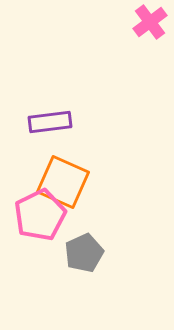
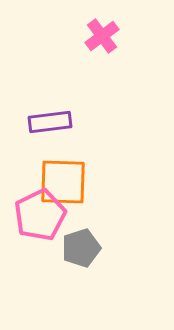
pink cross: moved 48 px left, 14 px down
orange square: rotated 22 degrees counterclockwise
gray pentagon: moved 3 px left, 5 px up; rotated 6 degrees clockwise
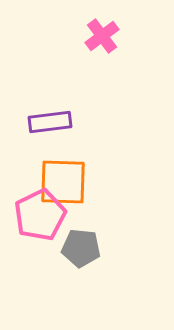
gray pentagon: rotated 24 degrees clockwise
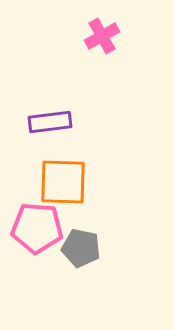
pink cross: rotated 8 degrees clockwise
pink pentagon: moved 3 px left, 13 px down; rotated 30 degrees clockwise
gray pentagon: rotated 6 degrees clockwise
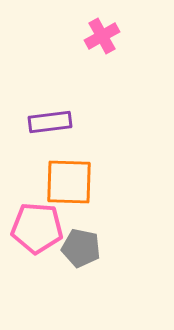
orange square: moved 6 px right
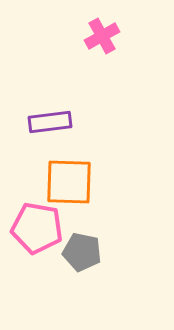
pink pentagon: rotated 6 degrees clockwise
gray pentagon: moved 1 px right, 4 px down
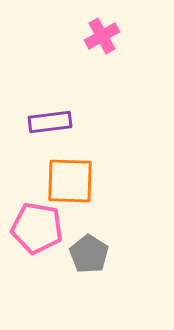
orange square: moved 1 px right, 1 px up
gray pentagon: moved 7 px right, 2 px down; rotated 21 degrees clockwise
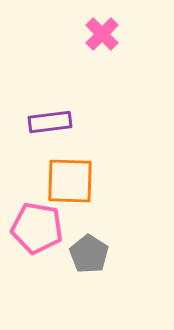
pink cross: moved 2 px up; rotated 16 degrees counterclockwise
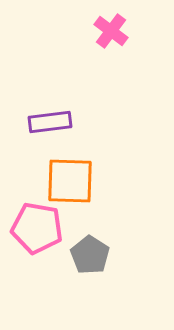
pink cross: moved 9 px right, 3 px up; rotated 8 degrees counterclockwise
gray pentagon: moved 1 px right, 1 px down
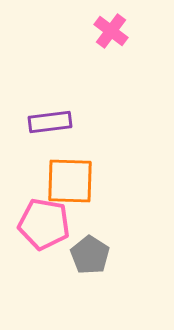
pink pentagon: moved 7 px right, 4 px up
